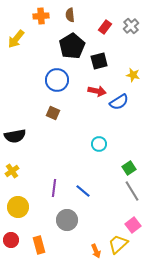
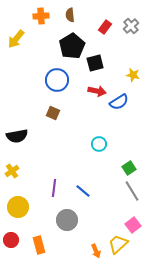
black square: moved 4 px left, 2 px down
black semicircle: moved 2 px right
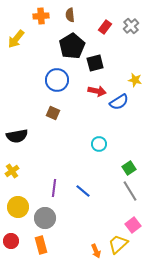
yellow star: moved 2 px right, 5 px down
gray line: moved 2 px left
gray circle: moved 22 px left, 2 px up
red circle: moved 1 px down
orange rectangle: moved 2 px right
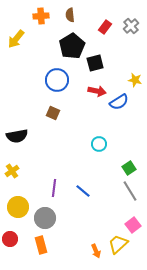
red circle: moved 1 px left, 2 px up
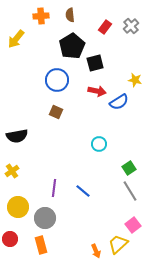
brown square: moved 3 px right, 1 px up
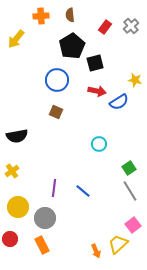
orange rectangle: moved 1 px right; rotated 12 degrees counterclockwise
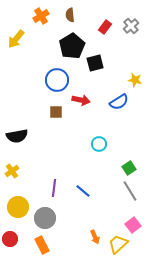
orange cross: rotated 28 degrees counterclockwise
red arrow: moved 16 px left, 9 px down
brown square: rotated 24 degrees counterclockwise
orange arrow: moved 1 px left, 14 px up
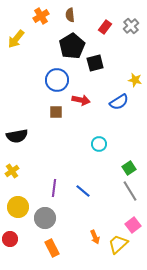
orange rectangle: moved 10 px right, 3 px down
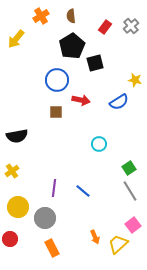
brown semicircle: moved 1 px right, 1 px down
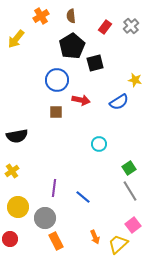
blue line: moved 6 px down
orange rectangle: moved 4 px right, 7 px up
